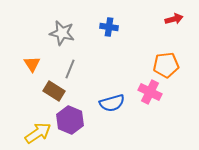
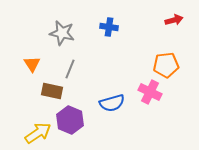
red arrow: moved 1 px down
brown rectangle: moved 2 px left; rotated 20 degrees counterclockwise
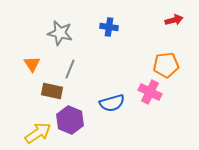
gray star: moved 2 px left
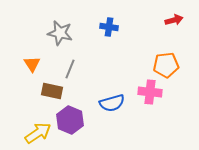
pink cross: rotated 20 degrees counterclockwise
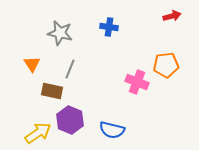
red arrow: moved 2 px left, 4 px up
pink cross: moved 13 px left, 10 px up; rotated 15 degrees clockwise
blue semicircle: moved 27 px down; rotated 30 degrees clockwise
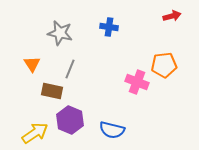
orange pentagon: moved 2 px left
yellow arrow: moved 3 px left
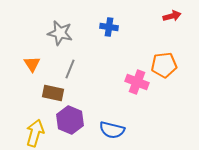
brown rectangle: moved 1 px right, 2 px down
yellow arrow: rotated 40 degrees counterclockwise
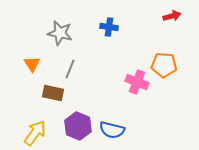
orange pentagon: rotated 10 degrees clockwise
purple hexagon: moved 8 px right, 6 px down
yellow arrow: rotated 20 degrees clockwise
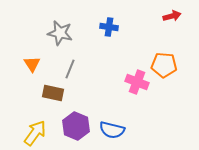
purple hexagon: moved 2 px left
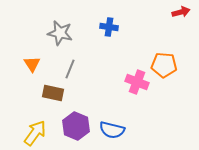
red arrow: moved 9 px right, 4 px up
